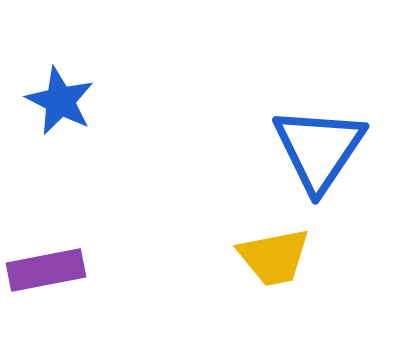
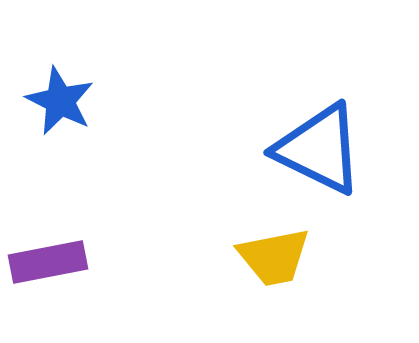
blue triangle: rotated 38 degrees counterclockwise
purple rectangle: moved 2 px right, 8 px up
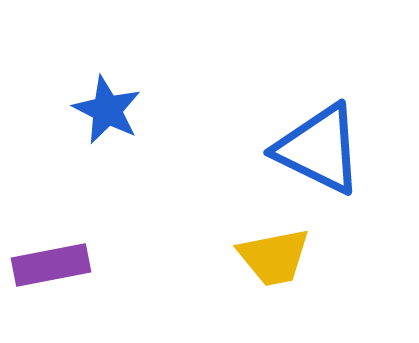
blue star: moved 47 px right, 9 px down
purple rectangle: moved 3 px right, 3 px down
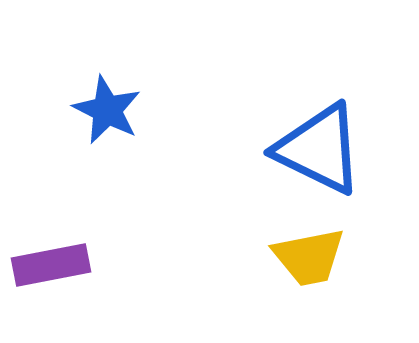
yellow trapezoid: moved 35 px right
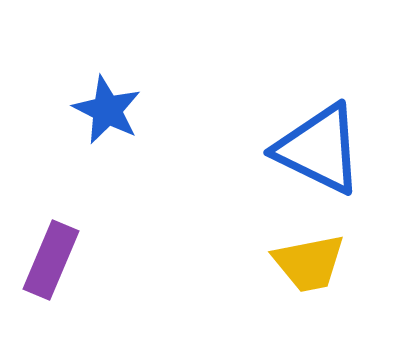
yellow trapezoid: moved 6 px down
purple rectangle: moved 5 px up; rotated 56 degrees counterclockwise
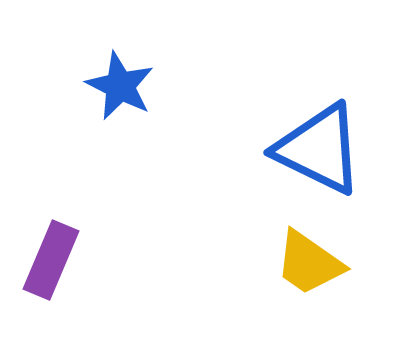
blue star: moved 13 px right, 24 px up
yellow trapezoid: rotated 46 degrees clockwise
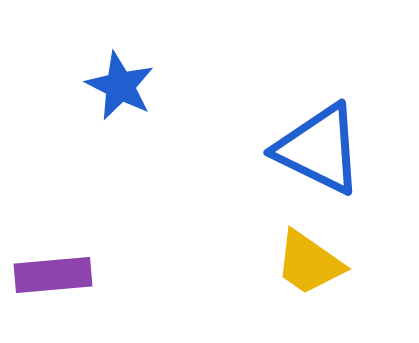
purple rectangle: moved 2 px right, 15 px down; rotated 62 degrees clockwise
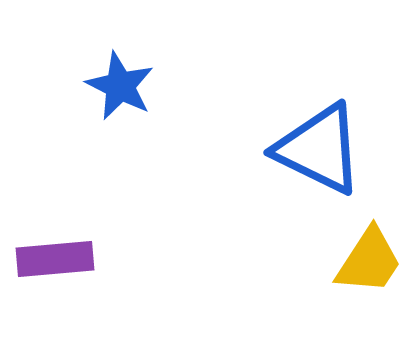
yellow trapezoid: moved 60 px right, 2 px up; rotated 92 degrees counterclockwise
purple rectangle: moved 2 px right, 16 px up
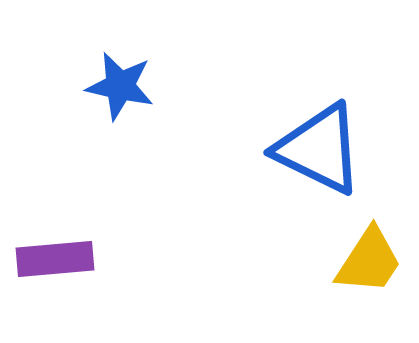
blue star: rotated 14 degrees counterclockwise
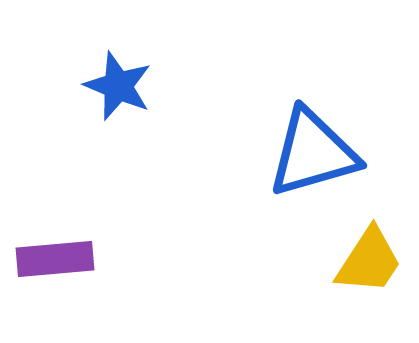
blue star: moved 2 px left; rotated 10 degrees clockwise
blue triangle: moved 6 px left, 4 px down; rotated 42 degrees counterclockwise
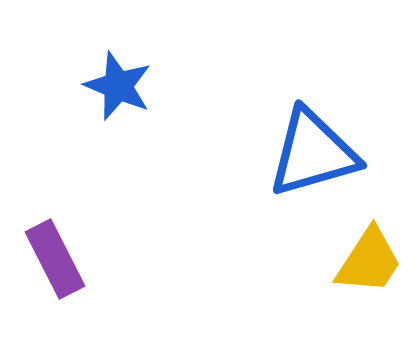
purple rectangle: rotated 68 degrees clockwise
